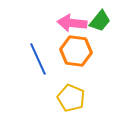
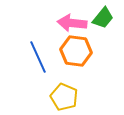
green trapezoid: moved 3 px right, 3 px up
blue line: moved 2 px up
yellow pentagon: moved 7 px left, 1 px up
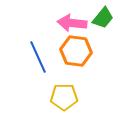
yellow pentagon: rotated 24 degrees counterclockwise
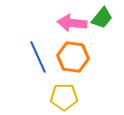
green trapezoid: moved 1 px left
orange hexagon: moved 3 px left, 6 px down
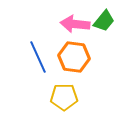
green trapezoid: moved 2 px right, 3 px down
pink arrow: moved 3 px right, 1 px down
orange hexagon: moved 1 px right
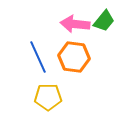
yellow pentagon: moved 16 px left
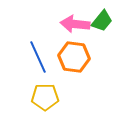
green trapezoid: moved 2 px left
yellow pentagon: moved 3 px left
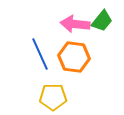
blue line: moved 2 px right, 3 px up
yellow pentagon: moved 8 px right
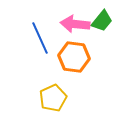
blue line: moved 16 px up
yellow pentagon: moved 1 px down; rotated 24 degrees counterclockwise
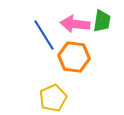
green trapezoid: rotated 30 degrees counterclockwise
blue line: moved 4 px right, 3 px up; rotated 8 degrees counterclockwise
